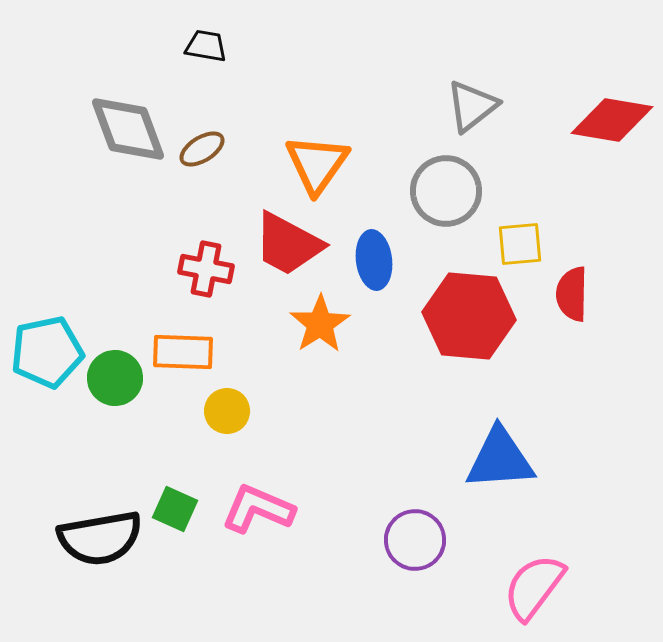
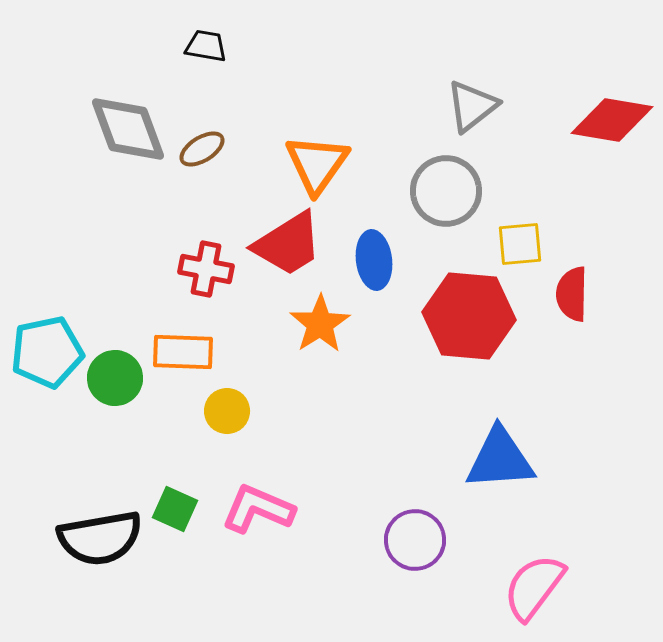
red trapezoid: rotated 60 degrees counterclockwise
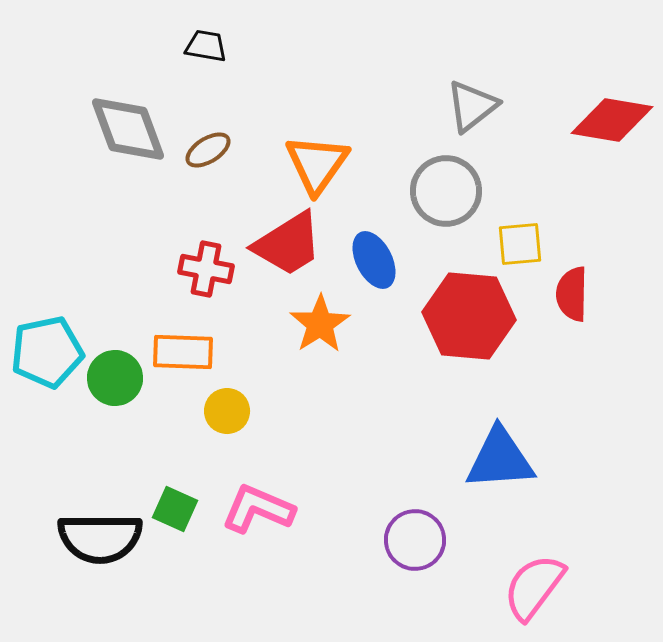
brown ellipse: moved 6 px right, 1 px down
blue ellipse: rotated 20 degrees counterclockwise
black semicircle: rotated 10 degrees clockwise
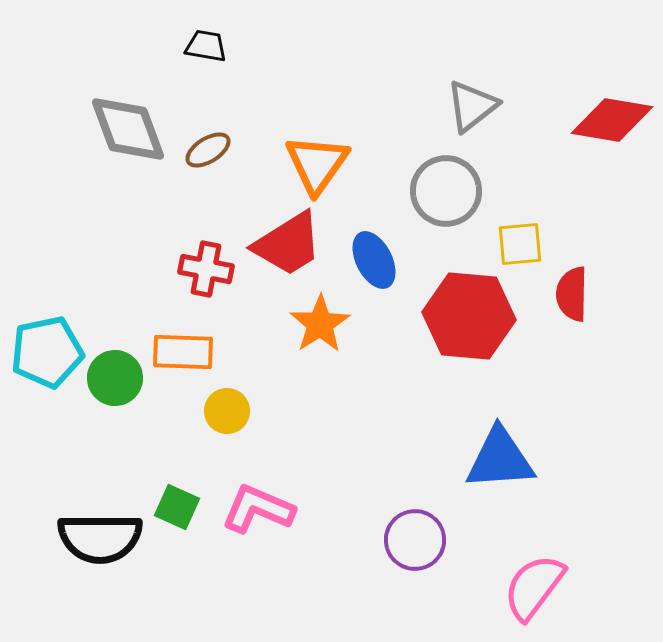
green square: moved 2 px right, 2 px up
